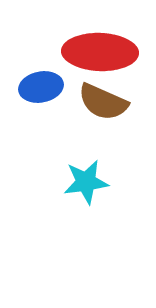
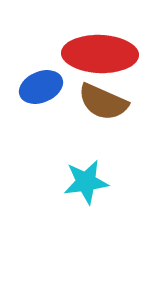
red ellipse: moved 2 px down
blue ellipse: rotated 12 degrees counterclockwise
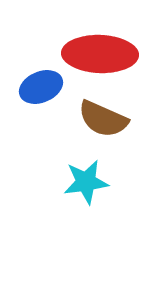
brown semicircle: moved 17 px down
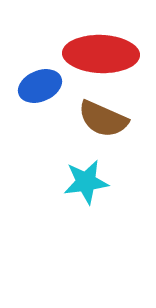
red ellipse: moved 1 px right
blue ellipse: moved 1 px left, 1 px up
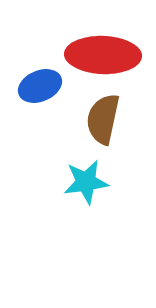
red ellipse: moved 2 px right, 1 px down
brown semicircle: rotated 78 degrees clockwise
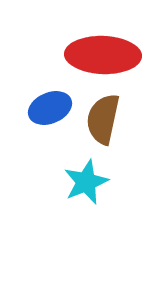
blue ellipse: moved 10 px right, 22 px down
cyan star: rotated 15 degrees counterclockwise
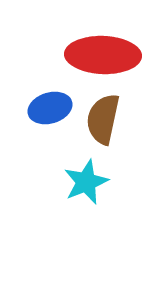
blue ellipse: rotated 6 degrees clockwise
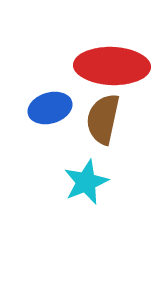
red ellipse: moved 9 px right, 11 px down
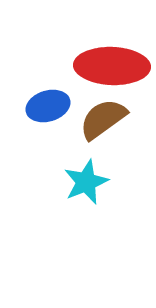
blue ellipse: moved 2 px left, 2 px up
brown semicircle: rotated 42 degrees clockwise
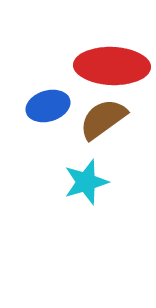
cyan star: rotated 6 degrees clockwise
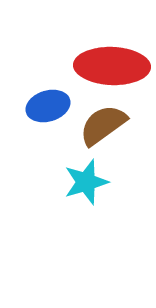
brown semicircle: moved 6 px down
